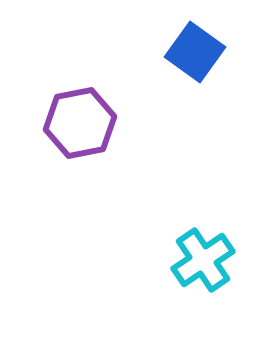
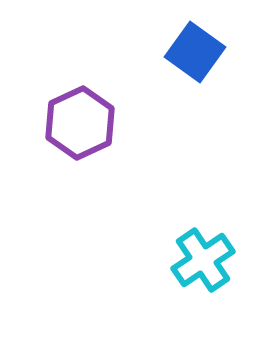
purple hexagon: rotated 14 degrees counterclockwise
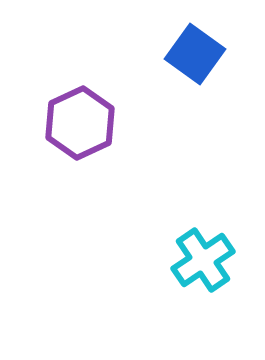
blue square: moved 2 px down
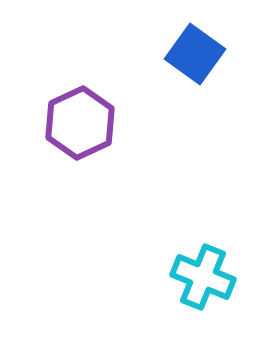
cyan cross: moved 17 px down; rotated 34 degrees counterclockwise
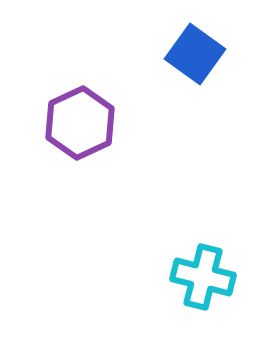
cyan cross: rotated 8 degrees counterclockwise
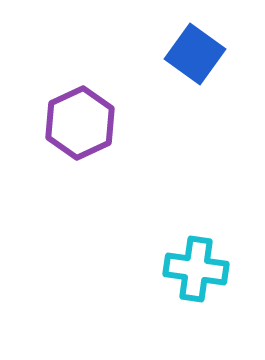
cyan cross: moved 7 px left, 8 px up; rotated 6 degrees counterclockwise
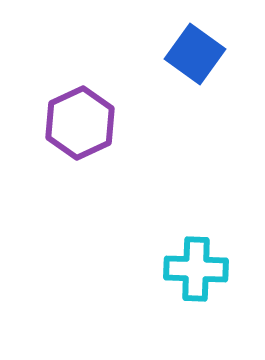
cyan cross: rotated 6 degrees counterclockwise
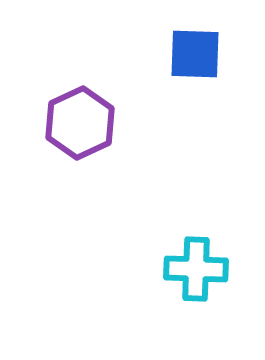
blue square: rotated 34 degrees counterclockwise
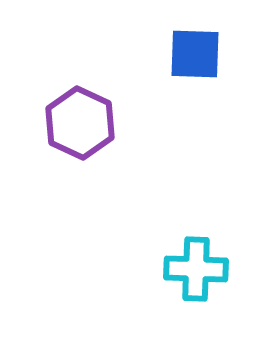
purple hexagon: rotated 10 degrees counterclockwise
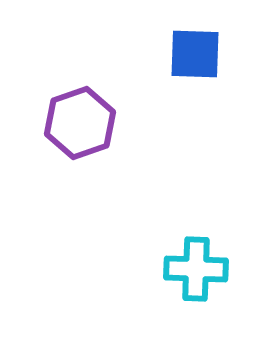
purple hexagon: rotated 16 degrees clockwise
